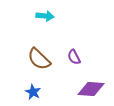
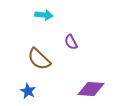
cyan arrow: moved 1 px left, 1 px up
purple semicircle: moved 3 px left, 15 px up
blue star: moved 5 px left, 1 px up
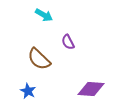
cyan arrow: rotated 24 degrees clockwise
purple semicircle: moved 3 px left
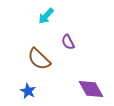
cyan arrow: moved 2 px right, 1 px down; rotated 102 degrees clockwise
purple diamond: rotated 56 degrees clockwise
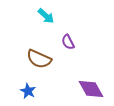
cyan arrow: rotated 90 degrees counterclockwise
brown semicircle: rotated 20 degrees counterclockwise
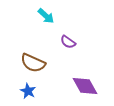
purple semicircle: rotated 28 degrees counterclockwise
brown semicircle: moved 6 px left, 4 px down
purple diamond: moved 6 px left, 3 px up
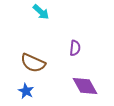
cyan arrow: moved 5 px left, 4 px up
purple semicircle: moved 7 px right, 6 px down; rotated 119 degrees counterclockwise
blue star: moved 2 px left
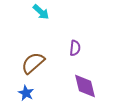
brown semicircle: rotated 115 degrees clockwise
purple diamond: rotated 16 degrees clockwise
blue star: moved 2 px down
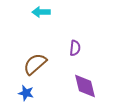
cyan arrow: rotated 138 degrees clockwise
brown semicircle: moved 2 px right, 1 px down
blue star: rotated 14 degrees counterclockwise
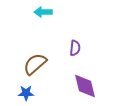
cyan arrow: moved 2 px right
blue star: rotated 14 degrees counterclockwise
